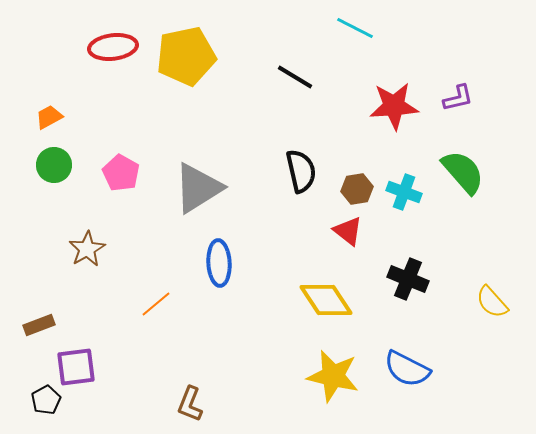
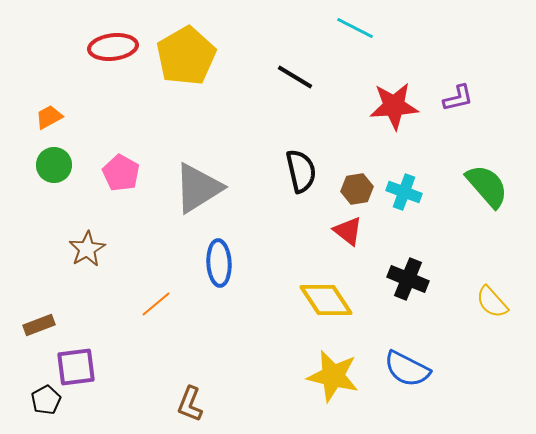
yellow pentagon: rotated 18 degrees counterclockwise
green semicircle: moved 24 px right, 14 px down
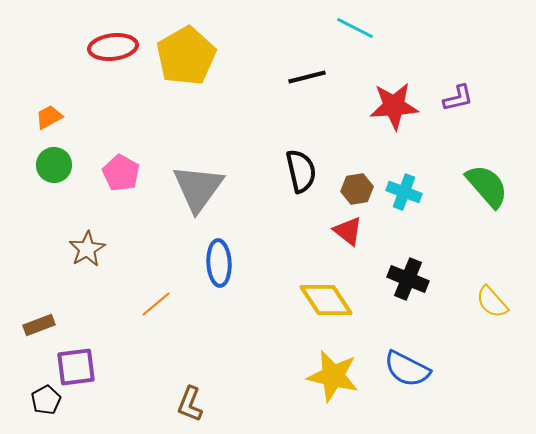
black line: moved 12 px right; rotated 45 degrees counterclockwise
gray triangle: rotated 22 degrees counterclockwise
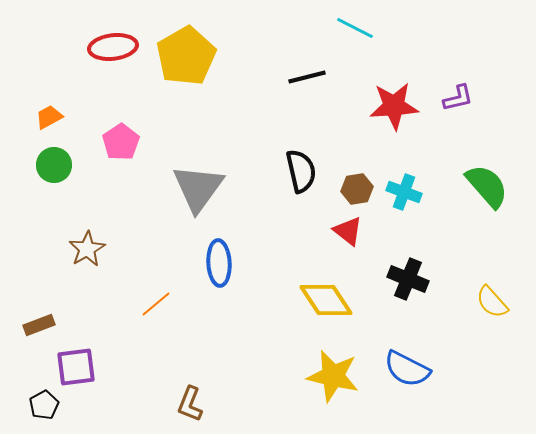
pink pentagon: moved 31 px up; rotated 9 degrees clockwise
black pentagon: moved 2 px left, 5 px down
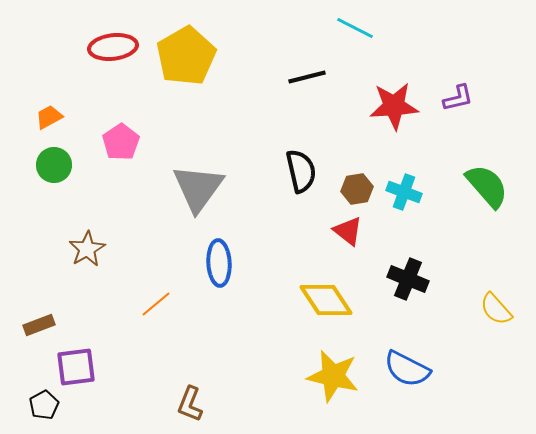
yellow semicircle: moved 4 px right, 7 px down
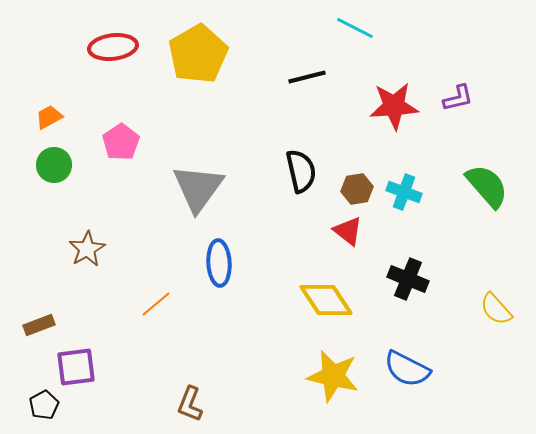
yellow pentagon: moved 12 px right, 2 px up
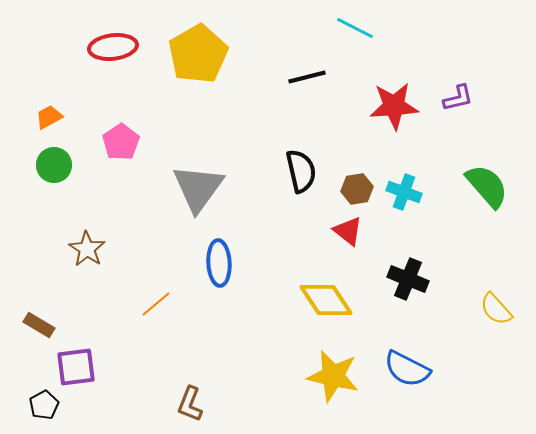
brown star: rotated 9 degrees counterclockwise
brown rectangle: rotated 52 degrees clockwise
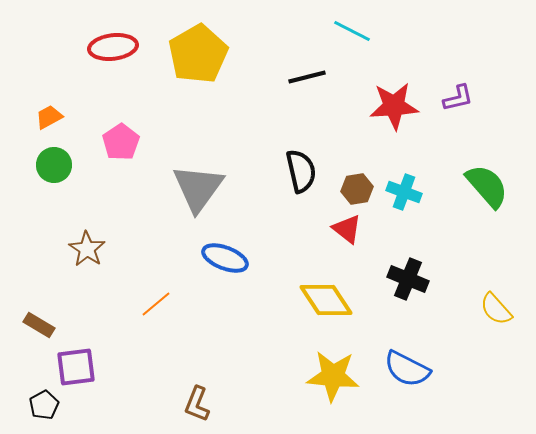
cyan line: moved 3 px left, 3 px down
red triangle: moved 1 px left, 2 px up
blue ellipse: moved 6 px right, 5 px up; rotated 66 degrees counterclockwise
yellow star: rotated 8 degrees counterclockwise
brown L-shape: moved 7 px right
